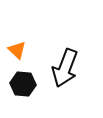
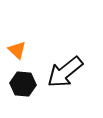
black arrow: moved 4 px down; rotated 30 degrees clockwise
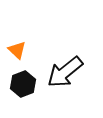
black hexagon: rotated 25 degrees counterclockwise
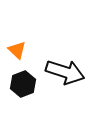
black arrow: rotated 123 degrees counterclockwise
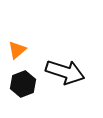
orange triangle: rotated 36 degrees clockwise
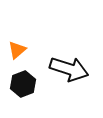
black arrow: moved 4 px right, 3 px up
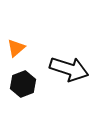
orange triangle: moved 1 px left, 2 px up
